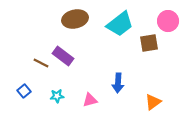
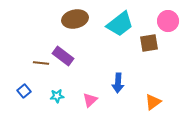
brown line: rotated 21 degrees counterclockwise
pink triangle: rotated 28 degrees counterclockwise
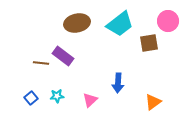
brown ellipse: moved 2 px right, 4 px down
blue square: moved 7 px right, 7 px down
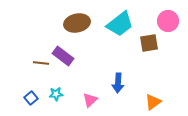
cyan star: moved 1 px left, 2 px up
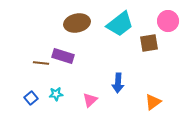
purple rectangle: rotated 20 degrees counterclockwise
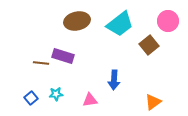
brown ellipse: moved 2 px up
brown square: moved 2 px down; rotated 30 degrees counterclockwise
blue arrow: moved 4 px left, 3 px up
pink triangle: rotated 35 degrees clockwise
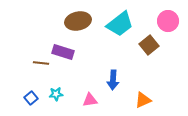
brown ellipse: moved 1 px right
purple rectangle: moved 4 px up
blue arrow: moved 1 px left
orange triangle: moved 10 px left, 2 px up; rotated 12 degrees clockwise
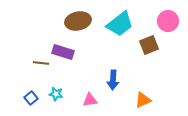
brown square: rotated 18 degrees clockwise
cyan star: rotated 16 degrees clockwise
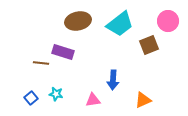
pink triangle: moved 3 px right
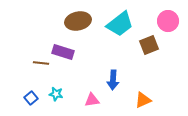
pink triangle: moved 1 px left
